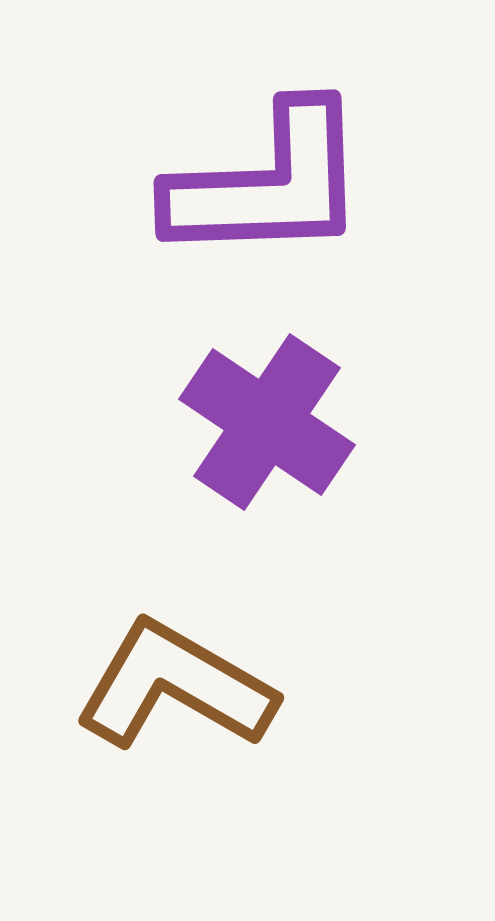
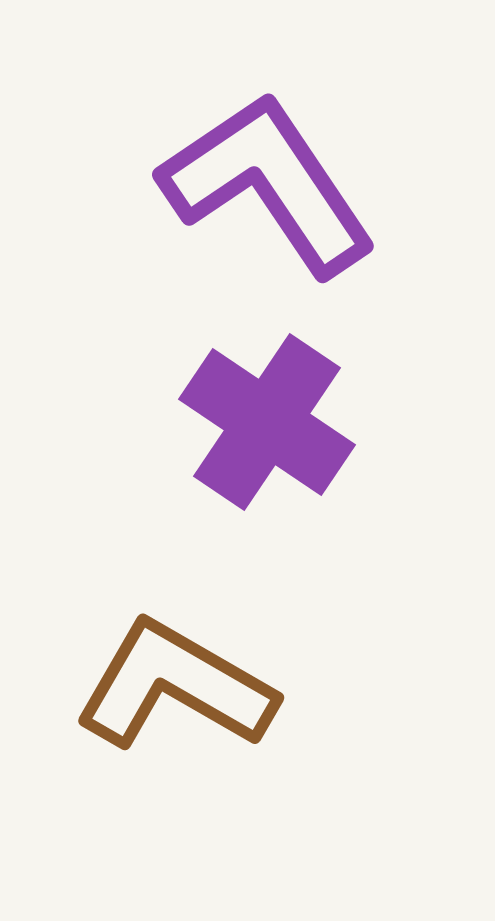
purple L-shape: rotated 122 degrees counterclockwise
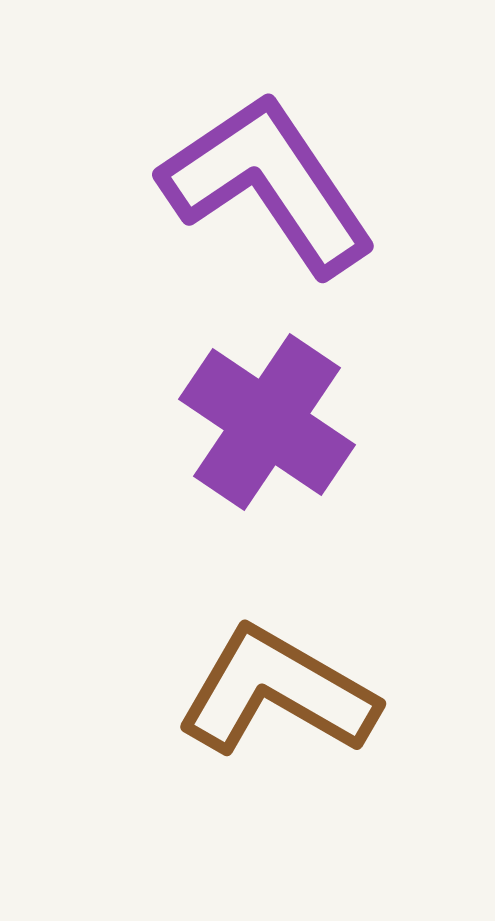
brown L-shape: moved 102 px right, 6 px down
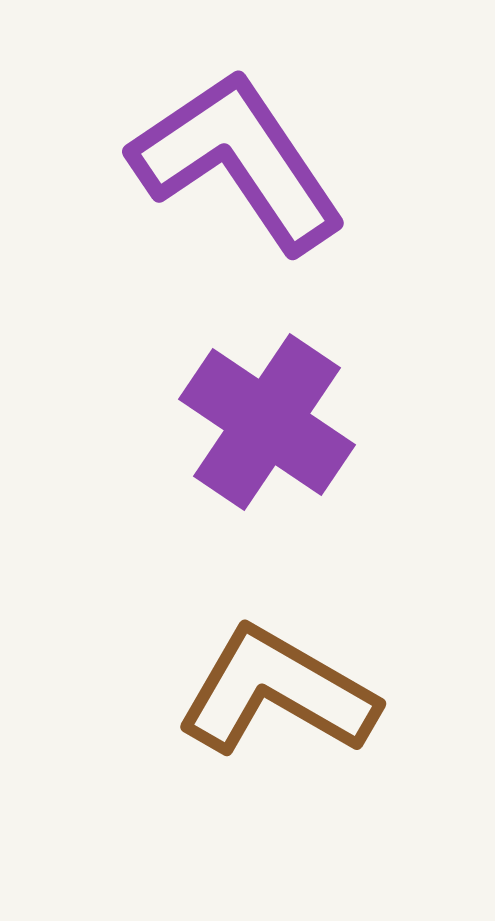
purple L-shape: moved 30 px left, 23 px up
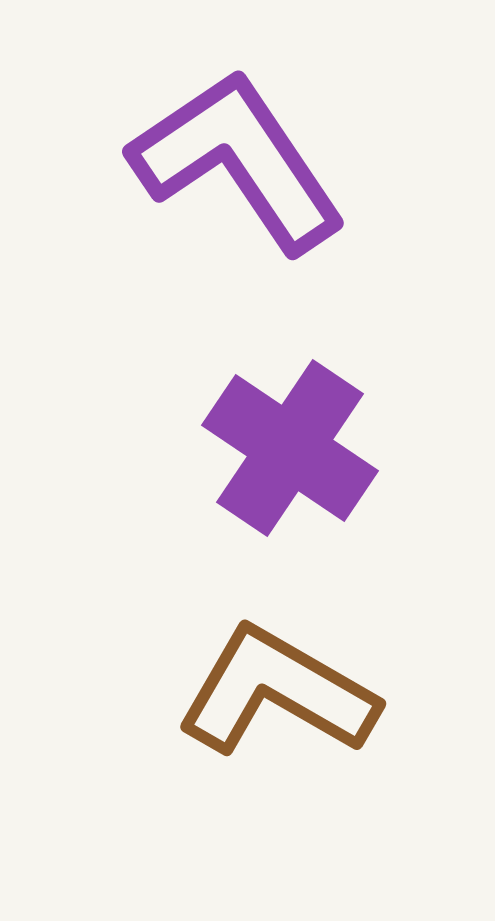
purple cross: moved 23 px right, 26 px down
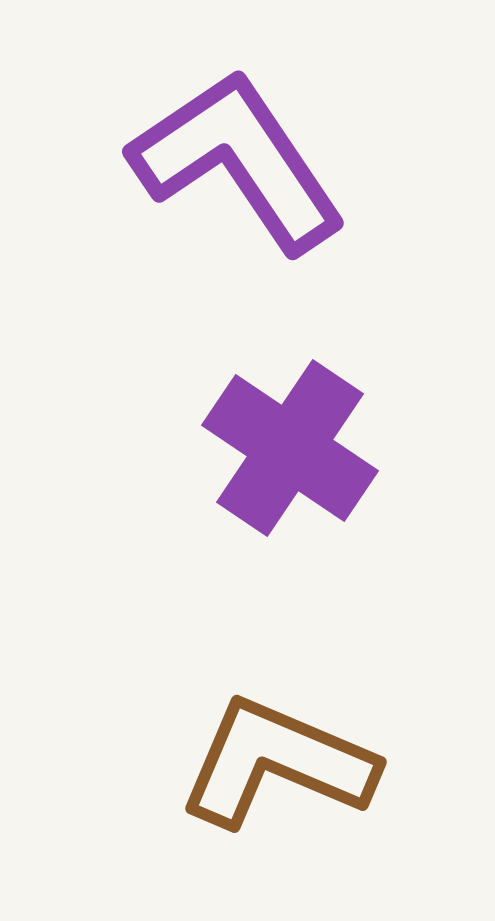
brown L-shape: moved 71 px down; rotated 7 degrees counterclockwise
